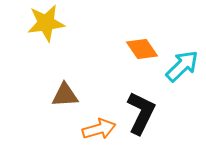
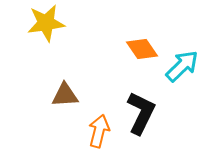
orange arrow: moved 2 px down; rotated 60 degrees counterclockwise
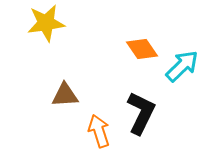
orange arrow: rotated 32 degrees counterclockwise
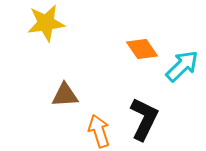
black L-shape: moved 3 px right, 6 px down
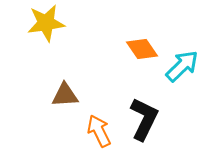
orange arrow: rotated 8 degrees counterclockwise
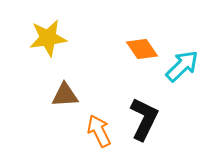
yellow star: moved 2 px right, 15 px down
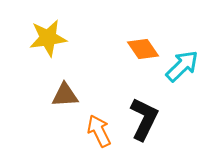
orange diamond: moved 1 px right
